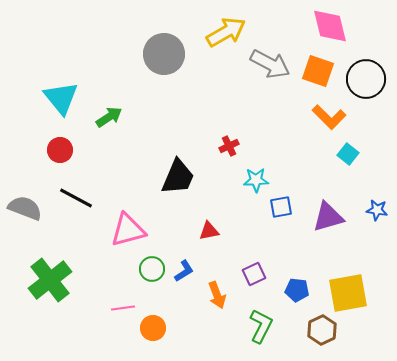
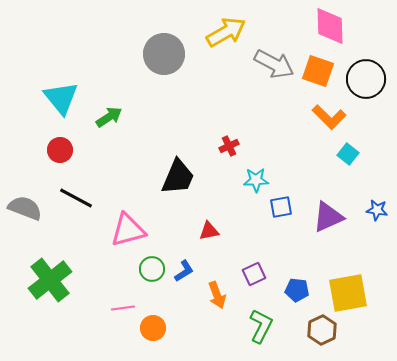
pink diamond: rotated 12 degrees clockwise
gray arrow: moved 4 px right
purple triangle: rotated 8 degrees counterclockwise
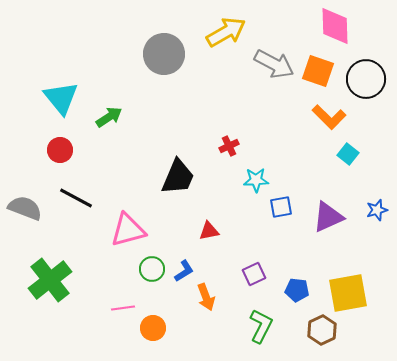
pink diamond: moved 5 px right
blue star: rotated 25 degrees counterclockwise
orange arrow: moved 11 px left, 2 px down
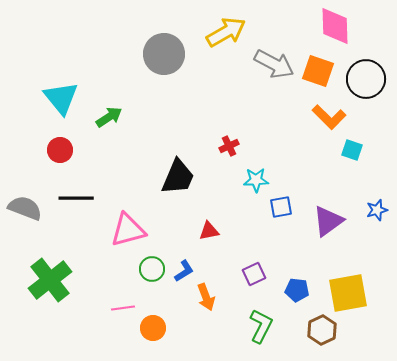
cyan square: moved 4 px right, 4 px up; rotated 20 degrees counterclockwise
black line: rotated 28 degrees counterclockwise
purple triangle: moved 4 px down; rotated 12 degrees counterclockwise
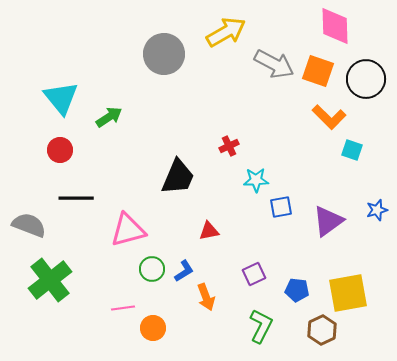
gray semicircle: moved 4 px right, 17 px down
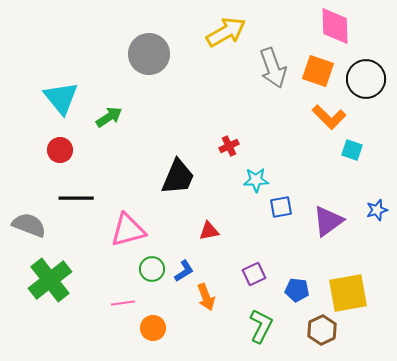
gray circle: moved 15 px left
gray arrow: moved 1 px left, 4 px down; rotated 42 degrees clockwise
pink line: moved 5 px up
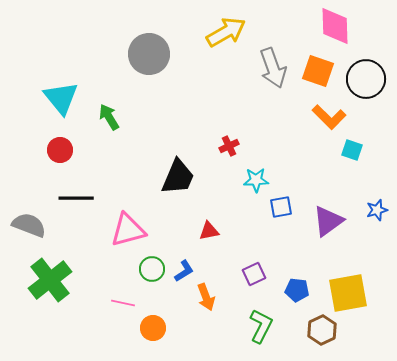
green arrow: rotated 88 degrees counterclockwise
pink line: rotated 20 degrees clockwise
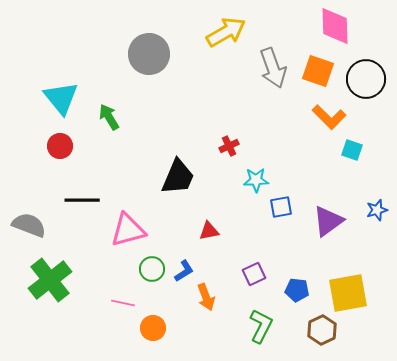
red circle: moved 4 px up
black line: moved 6 px right, 2 px down
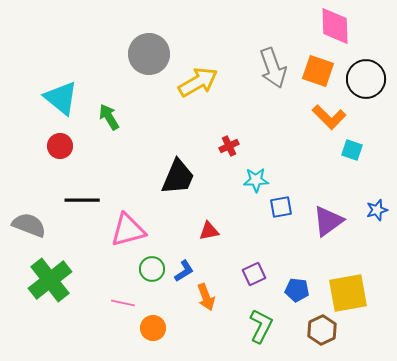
yellow arrow: moved 28 px left, 50 px down
cyan triangle: rotated 12 degrees counterclockwise
